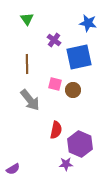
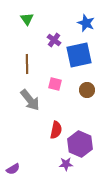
blue star: moved 2 px left; rotated 12 degrees clockwise
blue square: moved 2 px up
brown circle: moved 14 px right
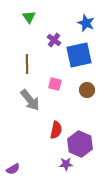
green triangle: moved 2 px right, 2 px up
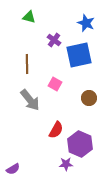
green triangle: rotated 40 degrees counterclockwise
pink square: rotated 16 degrees clockwise
brown circle: moved 2 px right, 8 px down
red semicircle: rotated 18 degrees clockwise
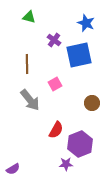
pink square: rotated 32 degrees clockwise
brown circle: moved 3 px right, 5 px down
purple hexagon: rotated 15 degrees clockwise
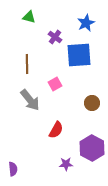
blue star: rotated 24 degrees clockwise
purple cross: moved 1 px right, 3 px up
blue square: rotated 8 degrees clockwise
purple hexagon: moved 12 px right, 4 px down; rotated 10 degrees counterclockwise
purple semicircle: rotated 64 degrees counterclockwise
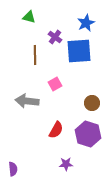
blue square: moved 4 px up
brown line: moved 8 px right, 9 px up
gray arrow: moved 3 px left, 1 px down; rotated 135 degrees clockwise
purple hexagon: moved 4 px left, 14 px up; rotated 10 degrees counterclockwise
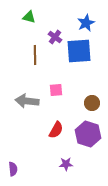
pink square: moved 1 px right, 6 px down; rotated 24 degrees clockwise
